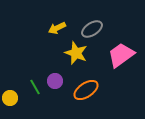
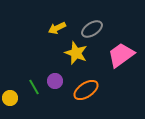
green line: moved 1 px left
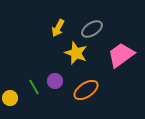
yellow arrow: moved 1 px right; rotated 36 degrees counterclockwise
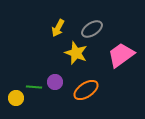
purple circle: moved 1 px down
green line: rotated 56 degrees counterclockwise
yellow circle: moved 6 px right
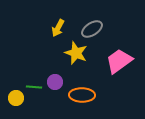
pink trapezoid: moved 2 px left, 6 px down
orange ellipse: moved 4 px left, 5 px down; rotated 35 degrees clockwise
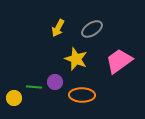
yellow star: moved 6 px down
yellow circle: moved 2 px left
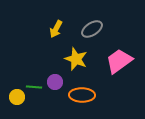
yellow arrow: moved 2 px left, 1 px down
yellow circle: moved 3 px right, 1 px up
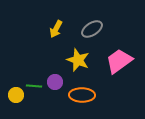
yellow star: moved 2 px right, 1 px down
green line: moved 1 px up
yellow circle: moved 1 px left, 2 px up
